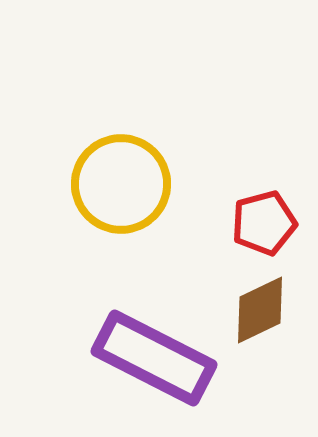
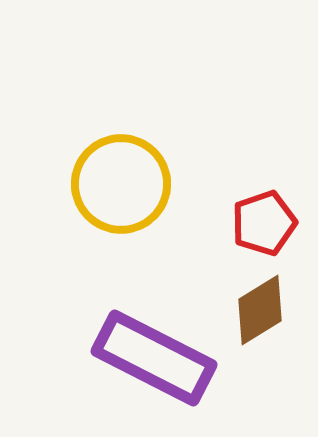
red pentagon: rotated 4 degrees counterclockwise
brown diamond: rotated 6 degrees counterclockwise
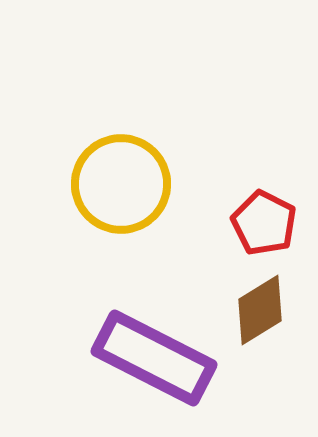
red pentagon: rotated 26 degrees counterclockwise
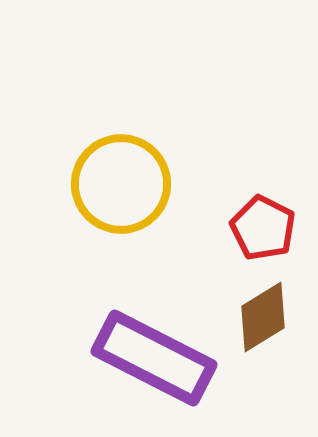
red pentagon: moved 1 px left, 5 px down
brown diamond: moved 3 px right, 7 px down
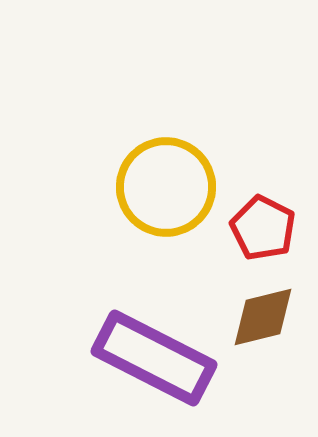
yellow circle: moved 45 px right, 3 px down
brown diamond: rotated 18 degrees clockwise
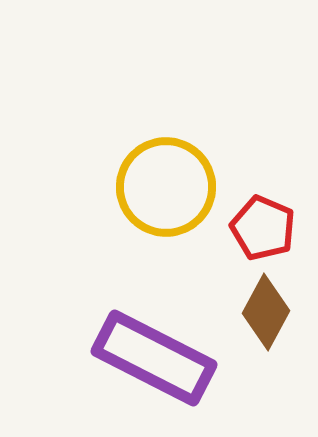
red pentagon: rotated 4 degrees counterclockwise
brown diamond: moved 3 px right, 5 px up; rotated 48 degrees counterclockwise
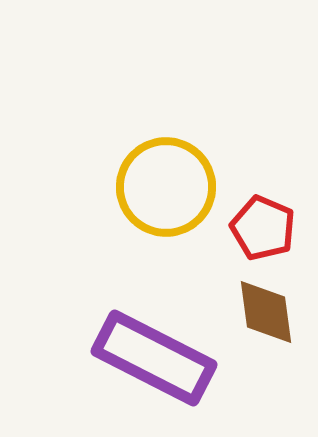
brown diamond: rotated 36 degrees counterclockwise
